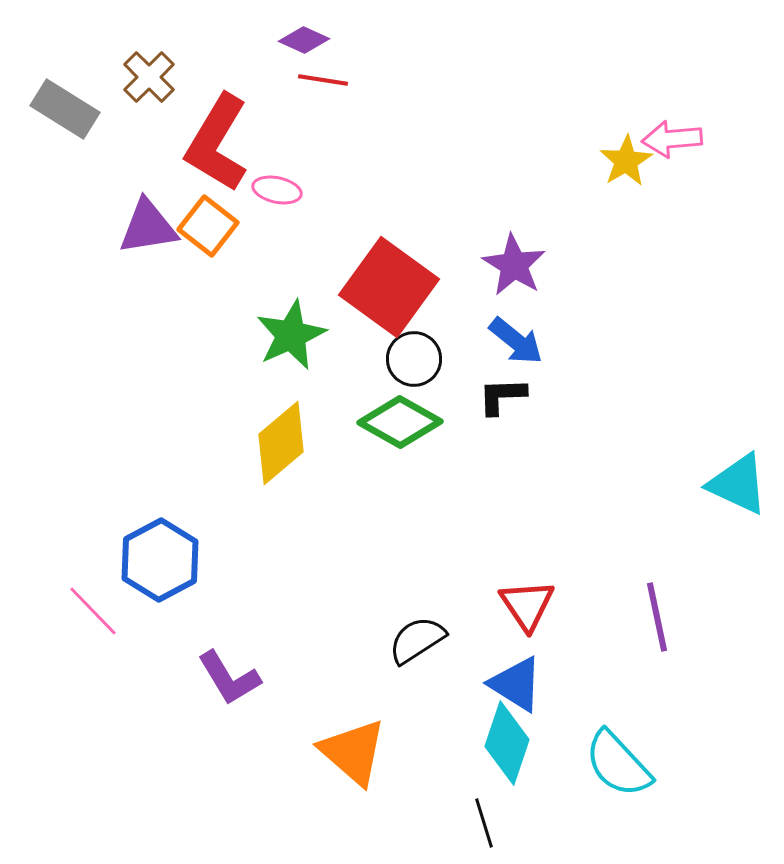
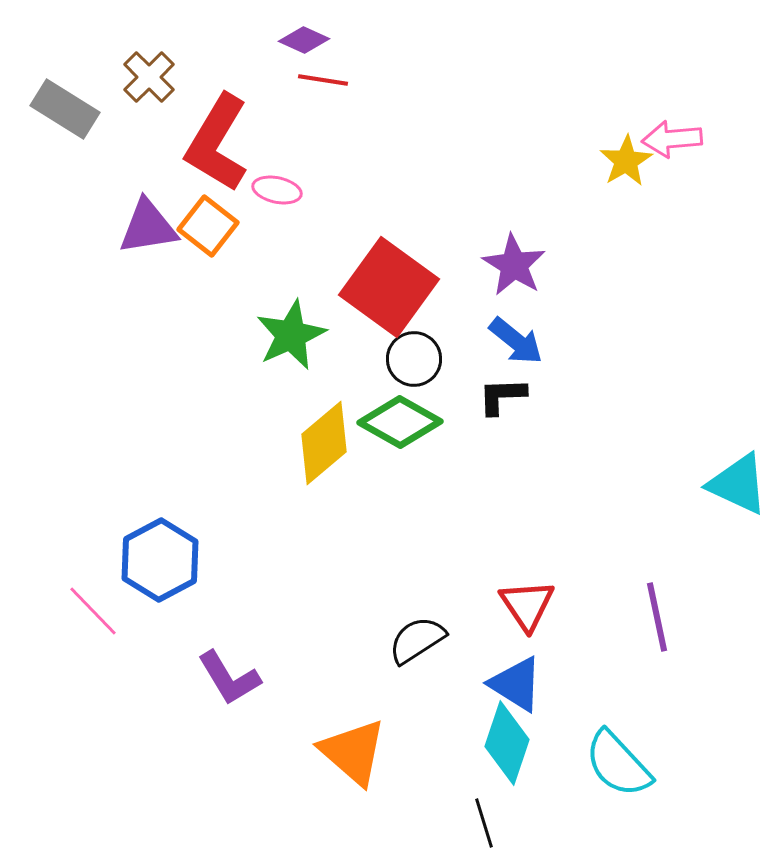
yellow diamond: moved 43 px right
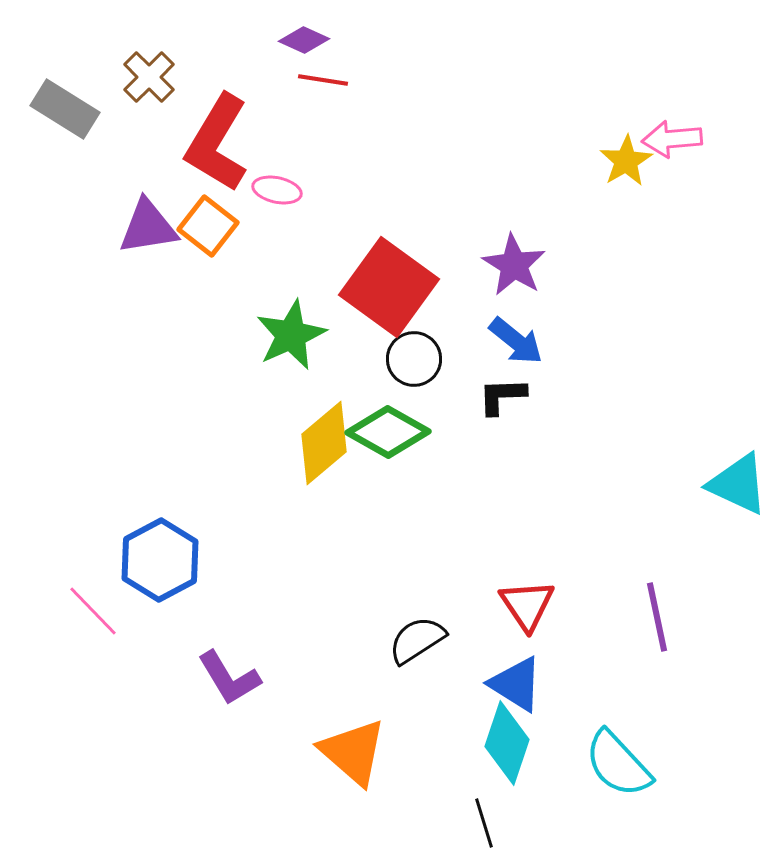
green diamond: moved 12 px left, 10 px down
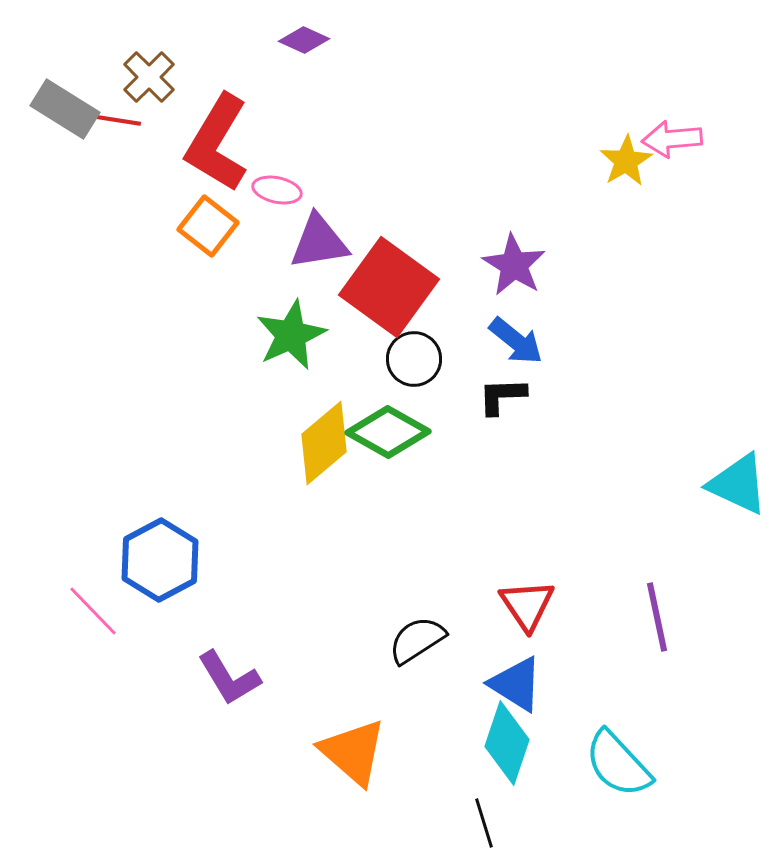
red line: moved 207 px left, 40 px down
purple triangle: moved 171 px right, 15 px down
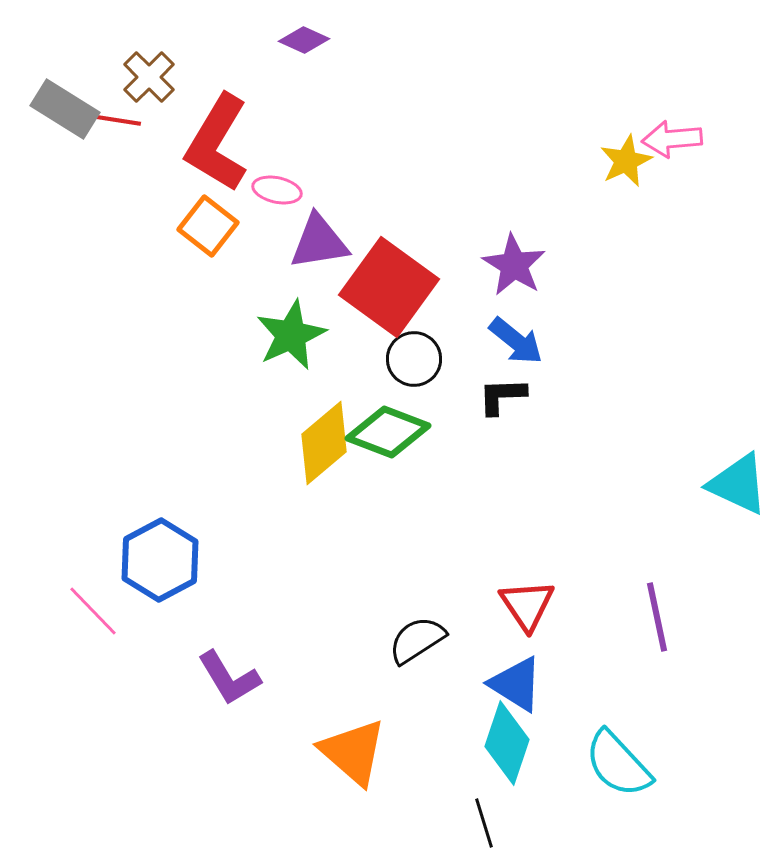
yellow star: rotated 6 degrees clockwise
green diamond: rotated 8 degrees counterclockwise
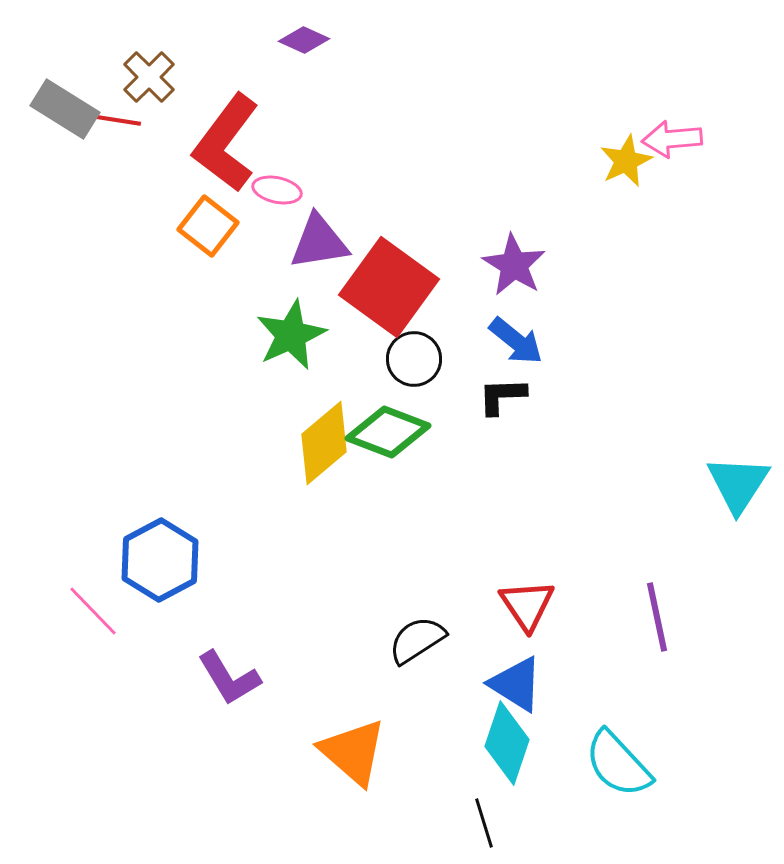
red L-shape: moved 9 px right; rotated 6 degrees clockwise
cyan triangle: rotated 38 degrees clockwise
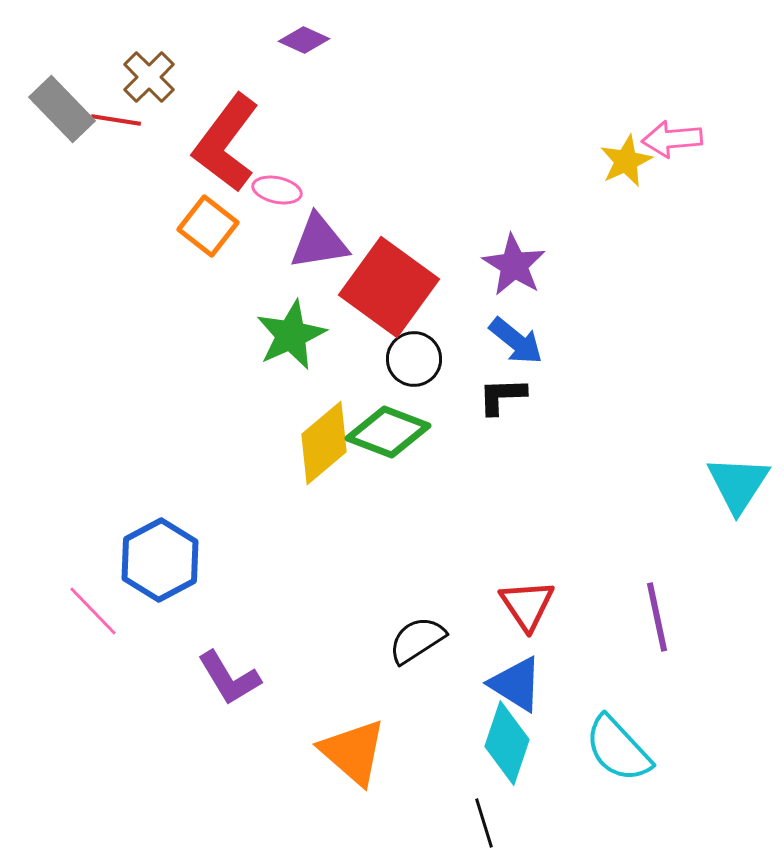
gray rectangle: moved 3 px left; rotated 14 degrees clockwise
cyan semicircle: moved 15 px up
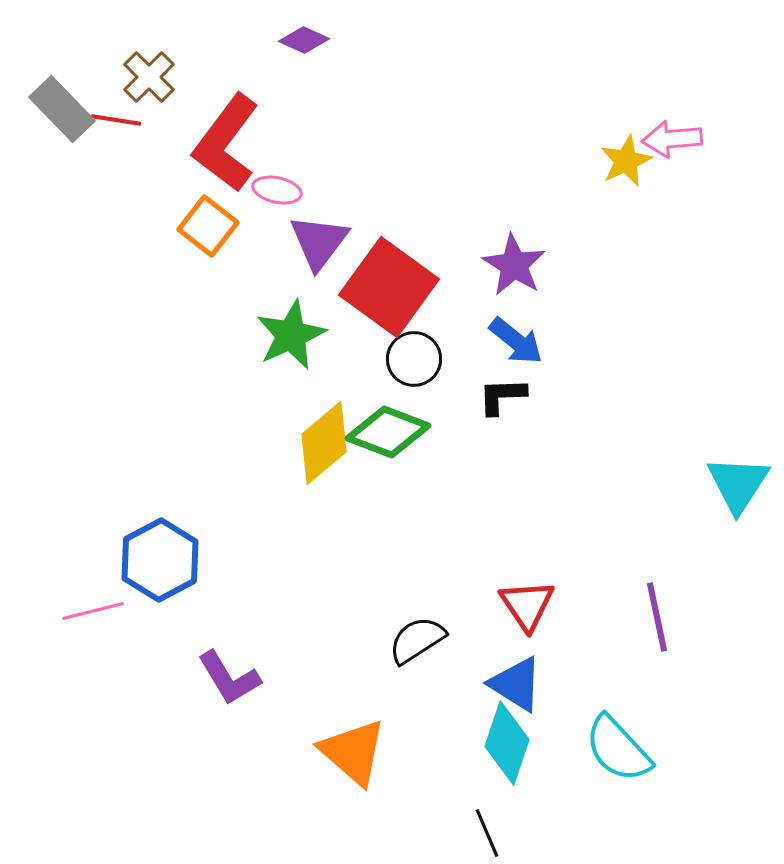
purple triangle: rotated 44 degrees counterclockwise
pink line: rotated 60 degrees counterclockwise
black line: moved 3 px right, 10 px down; rotated 6 degrees counterclockwise
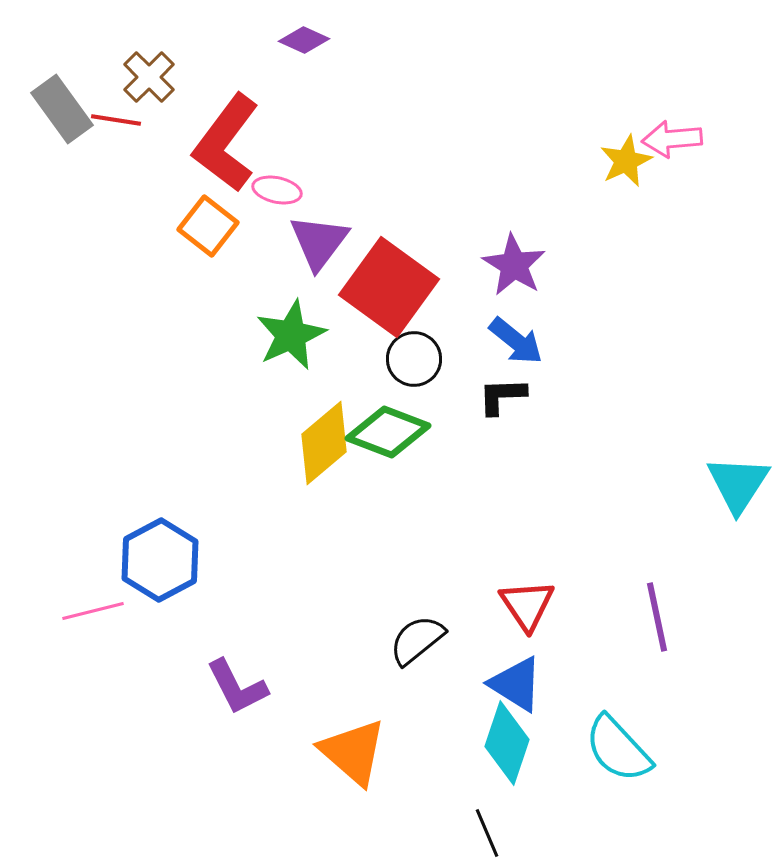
gray rectangle: rotated 8 degrees clockwise
black semicircle: rotated 6 degrees counterclockwise
purple L-shape: moved 8 px right, 9 px down; rotated 4 degrees clockwise
